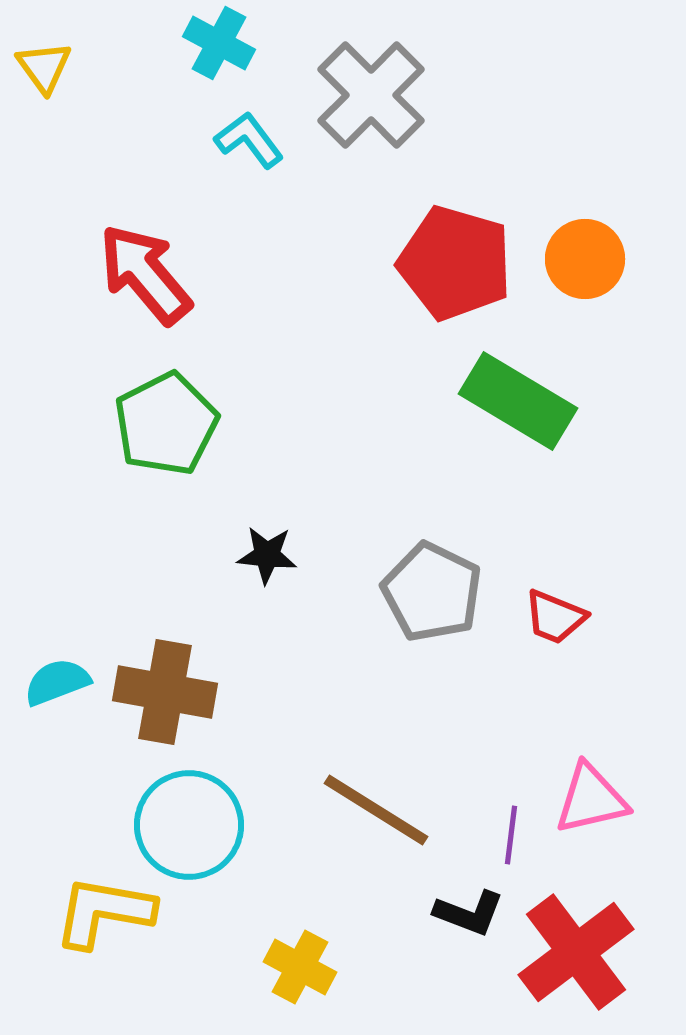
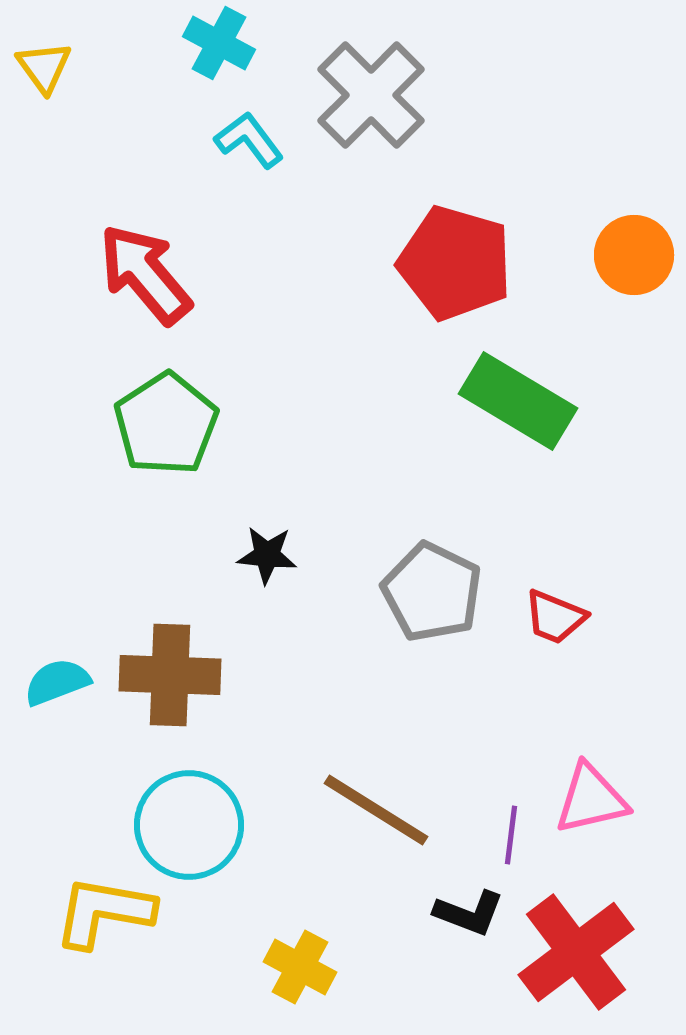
orange circle: moved 49 px right, 4 px up
green pentagon: rotated 6 degrees counterclockwise
brown cross: moved 5 px right, 17 px up; rotated 8 degrees counterclockwise
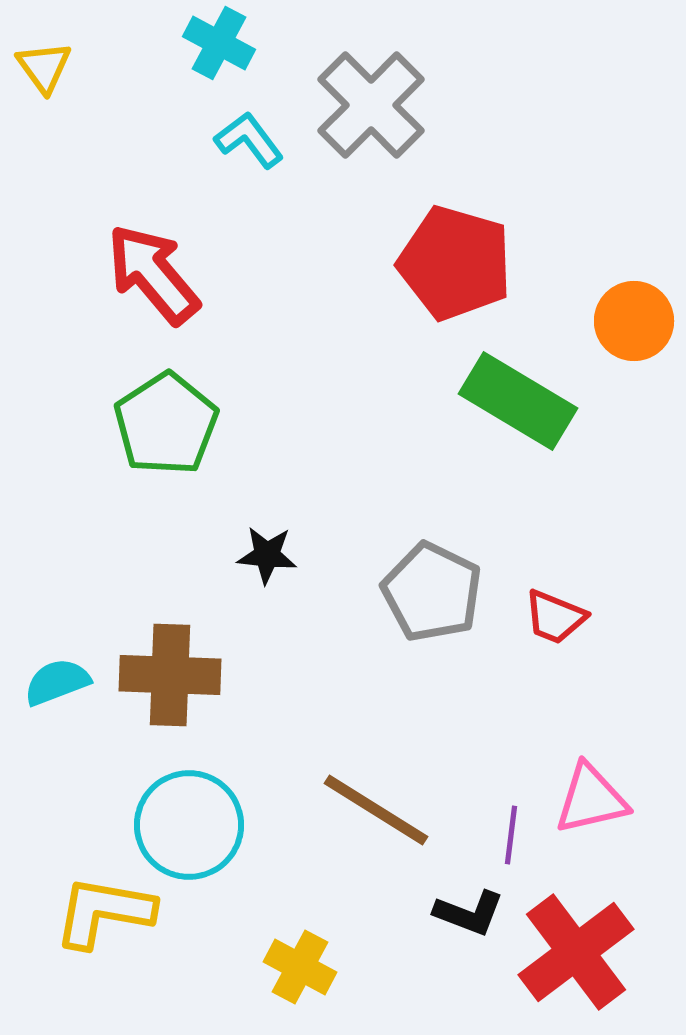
gray cross: moved 10 px down
orange circle: moved 66 px down
red arrow: moved 8 px right
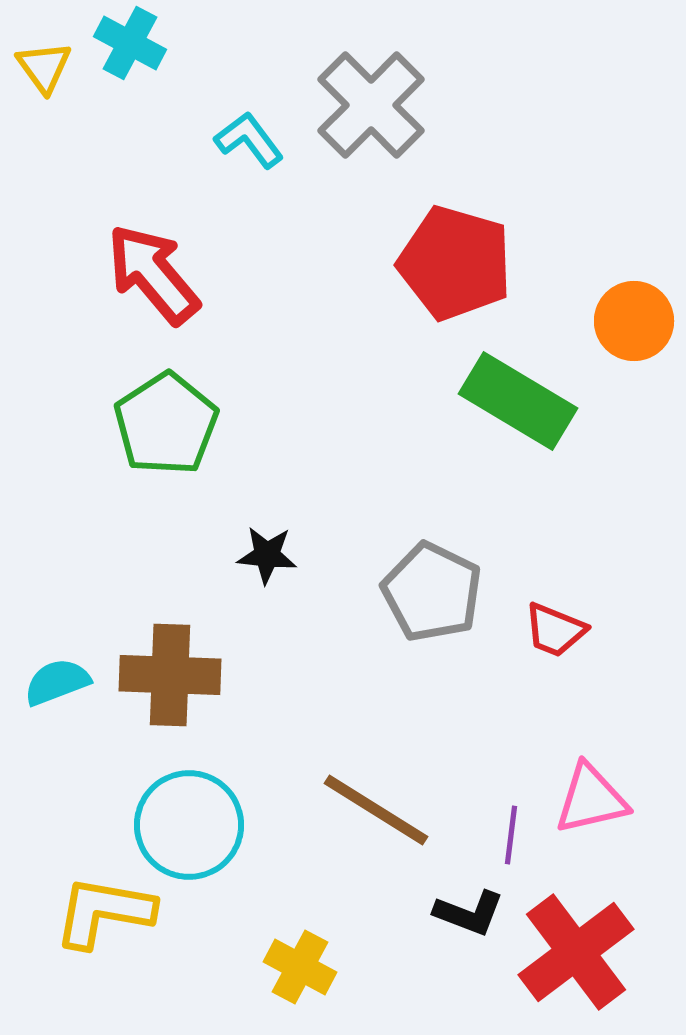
cyan cross: moved 89 px left
red trapezoid: moved 13 px down
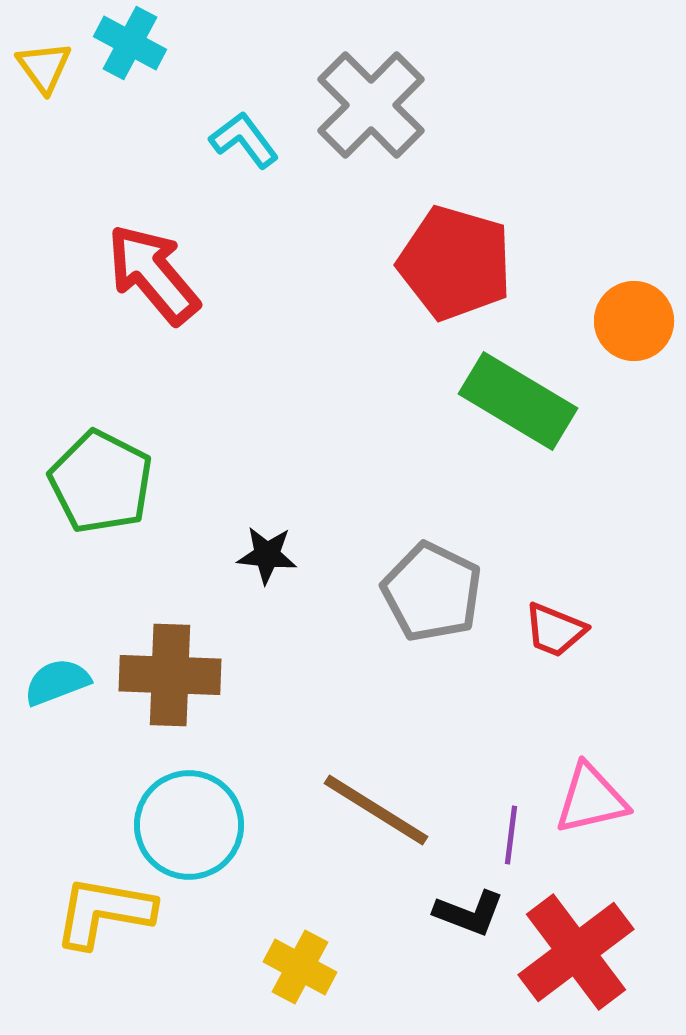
cyan L-shape: moved 5 px left
green pentagon: moved 65 px left, 58 px down; rotated 12 degrees counterclockwise
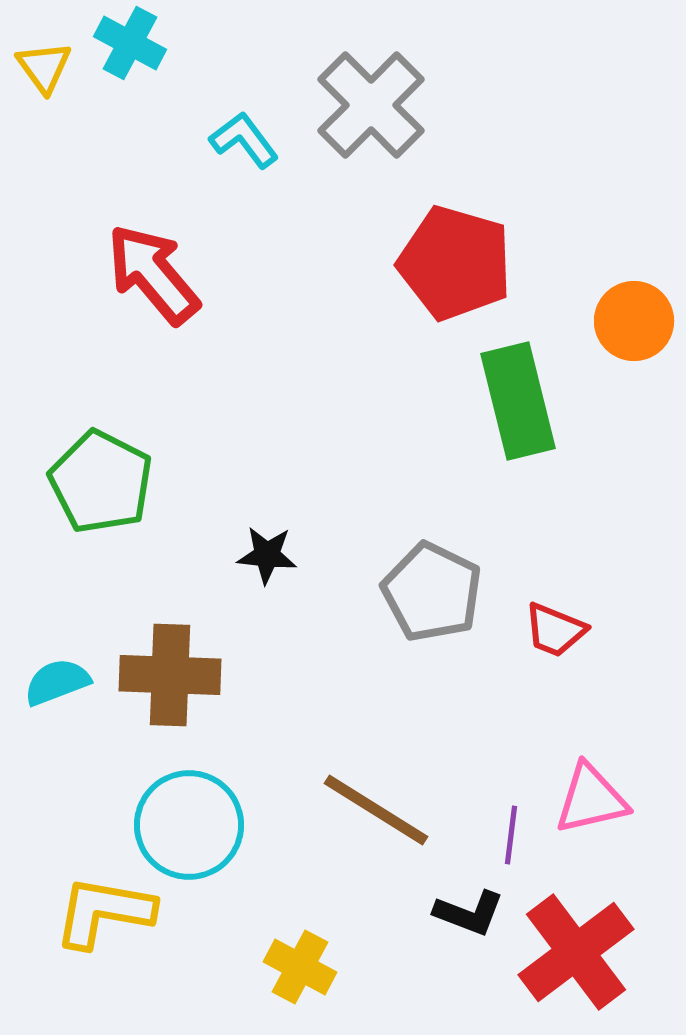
green rectangle: rotated 45 degrees clockwise
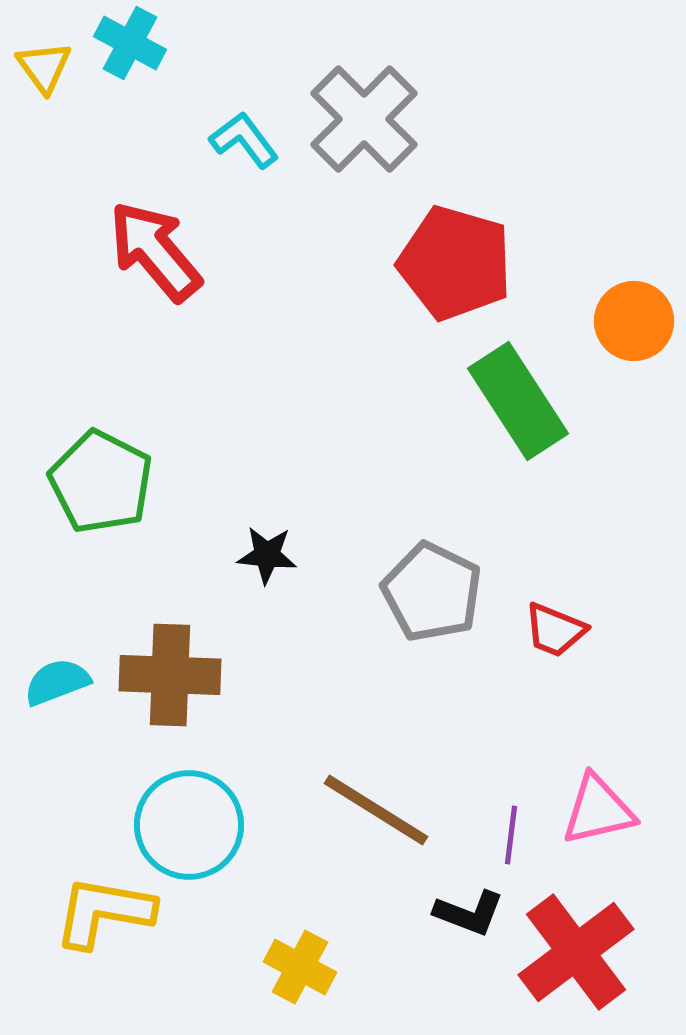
gray cross: moved 7 px left, 14 px down
red arrow: moved 2 px right, 23 px up
green rectangle: rotated 19 degrees counterclockwise
pink triangle: moved 7 px right, 11 px down
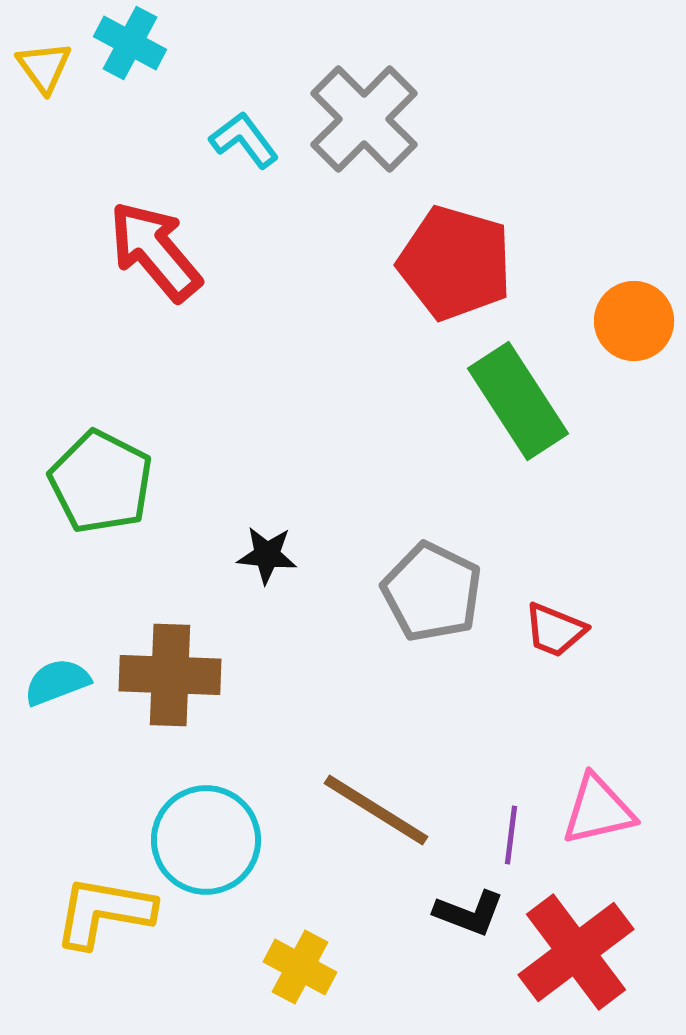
cyan circle: moved 17 px right, 15 px down
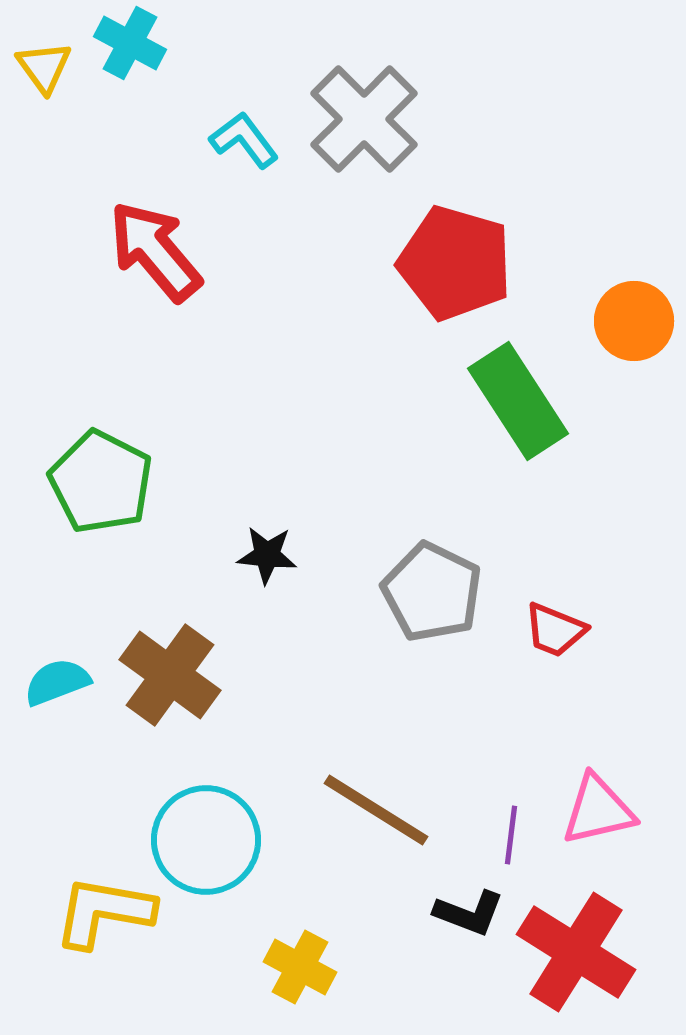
brown cross: rotated 34 degrees clockwise
red cross: rotated 21 degrees counterclockwise
